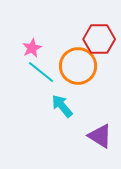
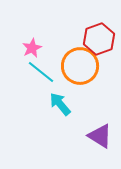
red hexagon: rotated 20 degrees counterclockwise
orange circle: moved 2 px right
cyan arrow: moved 2 px left, 2 px up
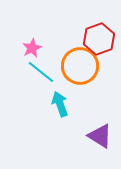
cyan arrow: rotated 20 degrees clockwise
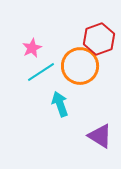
cyan line: rotated 72 degrees counterclockwise
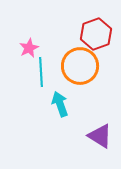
red hexagon: moved 3 px left, 5 px up
pink star: moved 3 px left
cyan line: rotated 60 degrees counterclockwise
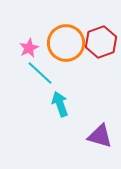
red hexagon: moved 5 px right, 8 px down
orange circle: moved 14 px left, 23 px up
cyan line: moved 1 px left, 1 px down; rotated 44 degrees counterclockwise
purple triangle: rotated 16 degrees counterclockwise
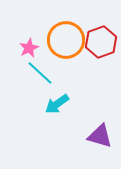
orange circle: moved 3 px up
cyan arrow: moved 3 px left; rotated 105 degrees counterclockwise
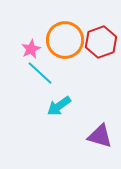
orange circle: moved 1 px left
pink star: moved 2 px right, 1 px down
cyan arrow: moved 2 px right, 2 px down
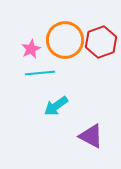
cyan line: rotated 48 degrees counterclockwise
cyan arrow: moved 3 px left
purple triangle: moved 9 px left; rotated 12 degrees clockwise
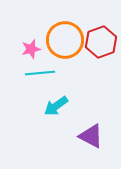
pink star: rotated 12 degrees clockwise
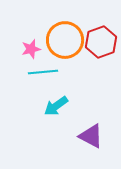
cyan line: moved 3 px right, 1 px up
